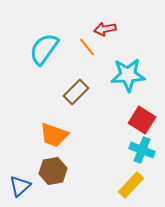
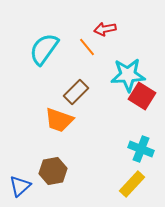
red square: moved 24 px up
orange trapezoid: moved 5 px right, 15 px up
cyan cross: moved 1 px left, 1 px up
yellow rectangle: moved 1 px right, 1 px up
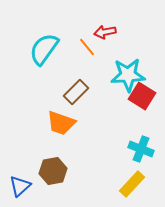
red arrow: moved 3 px down
orange trapezoid: moved 2 px right, 3 px down
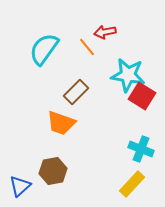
cyan star: rotated 12 degrees clockwise
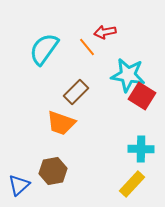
cyan cross: rotated 20 degrees counterclockwise
blue triangle: moved 1 px left, 1 px up
